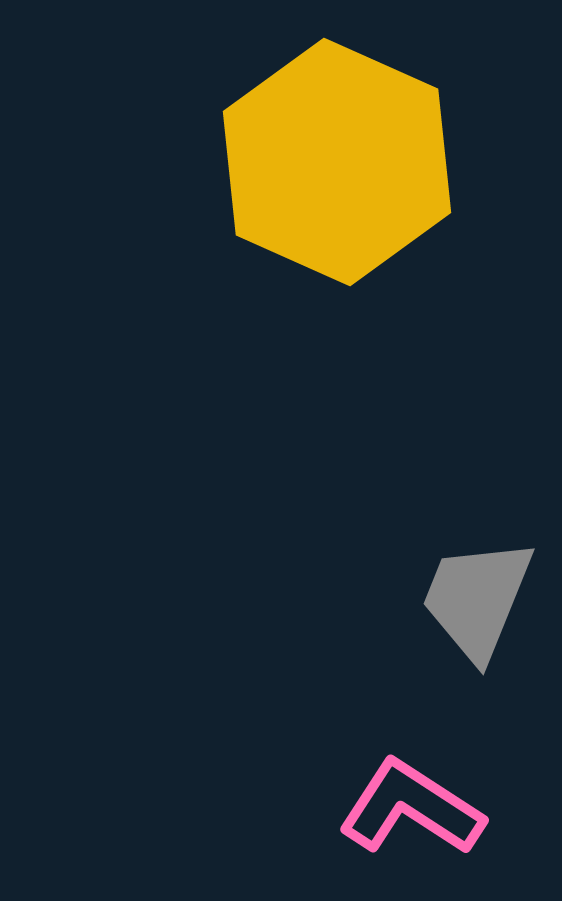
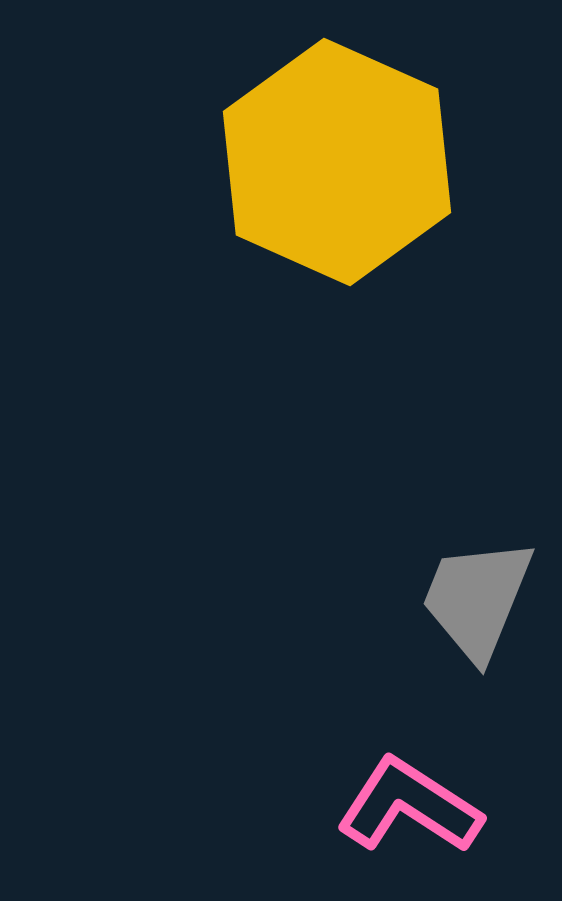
pink L-shape: moved 2 px left, 2 px up
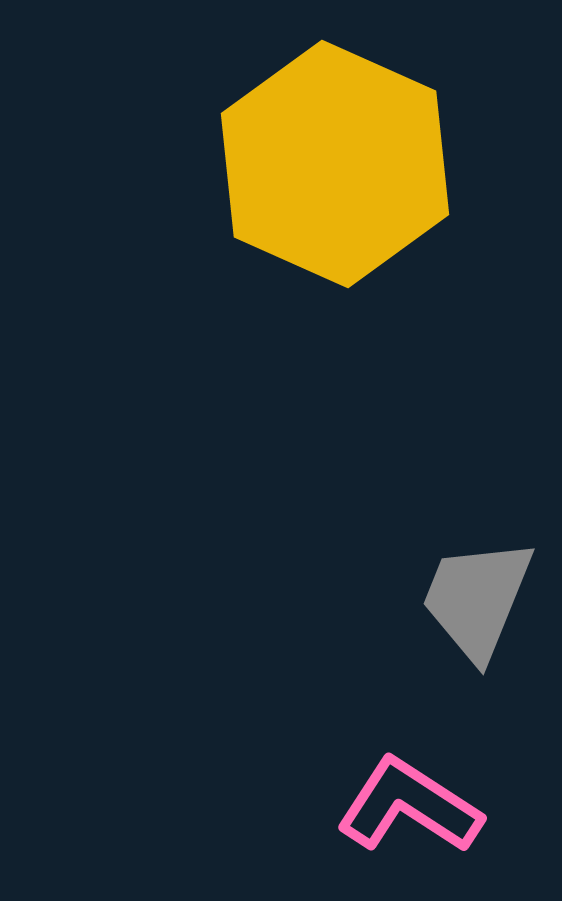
yellow hexagon: moved 2 px left, 2 px down
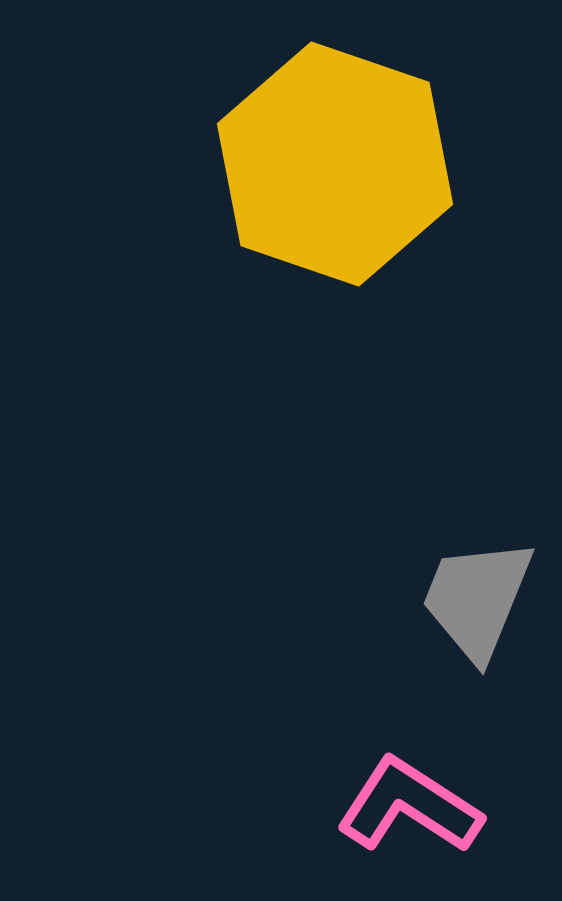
yellow hexagon: rotated 5 degrees counterclockwise
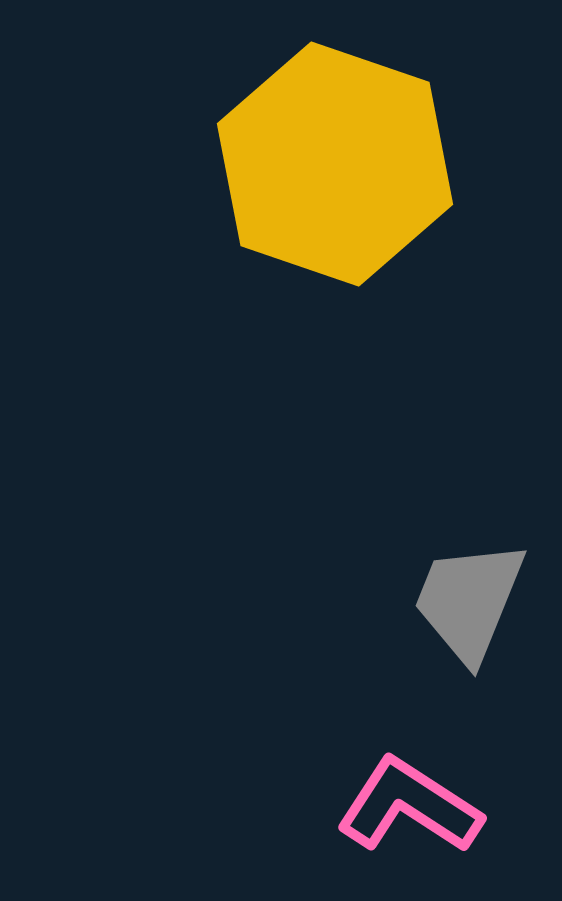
gray trapezoid: moved 8 px left, 2 px down
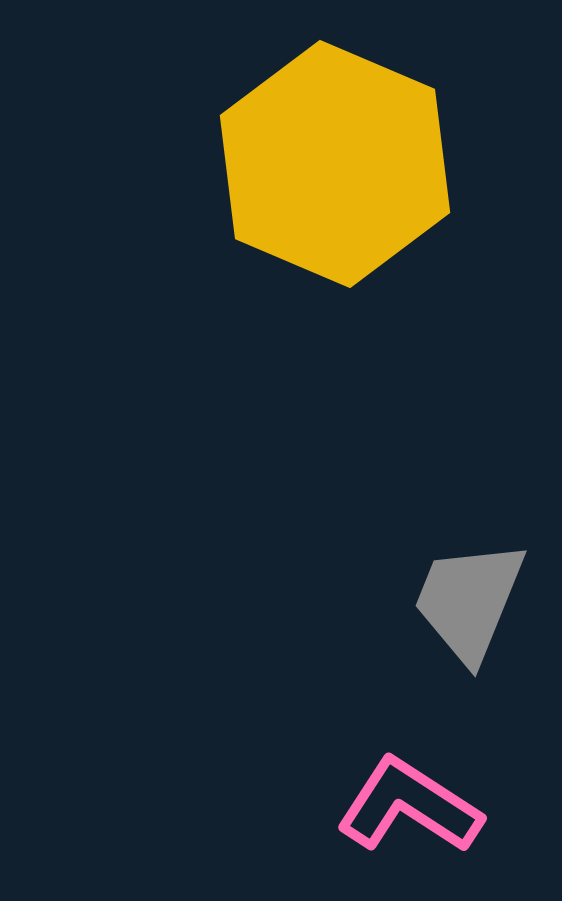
yellow hexagon: rotated 4 degrees clockwise
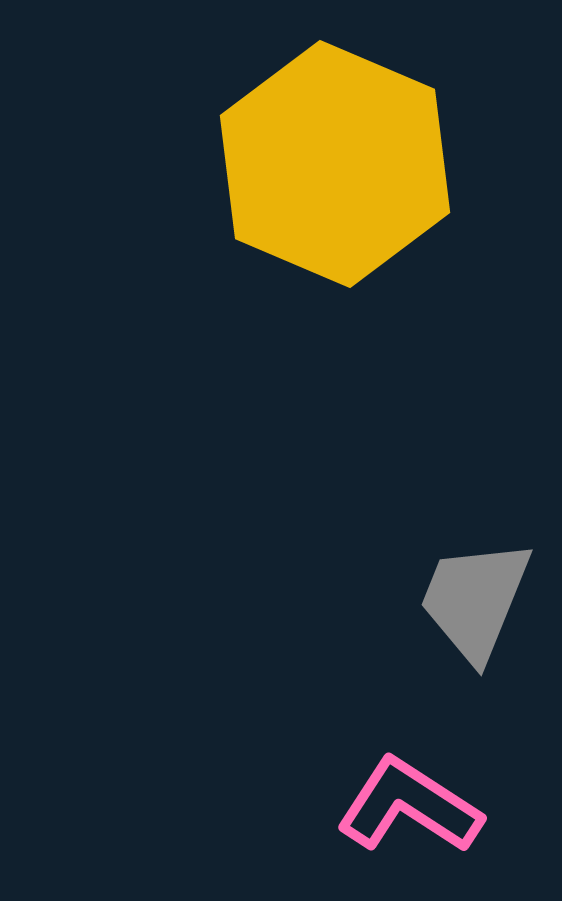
gray trapezoid: moved 6 px right, 1 px up
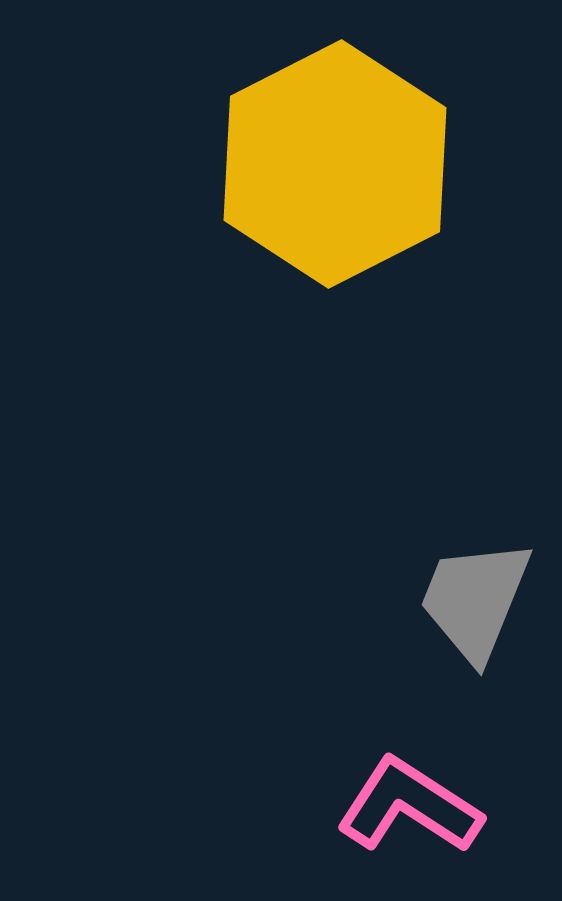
yellow hexagon: rotated 10 degrees clockwise
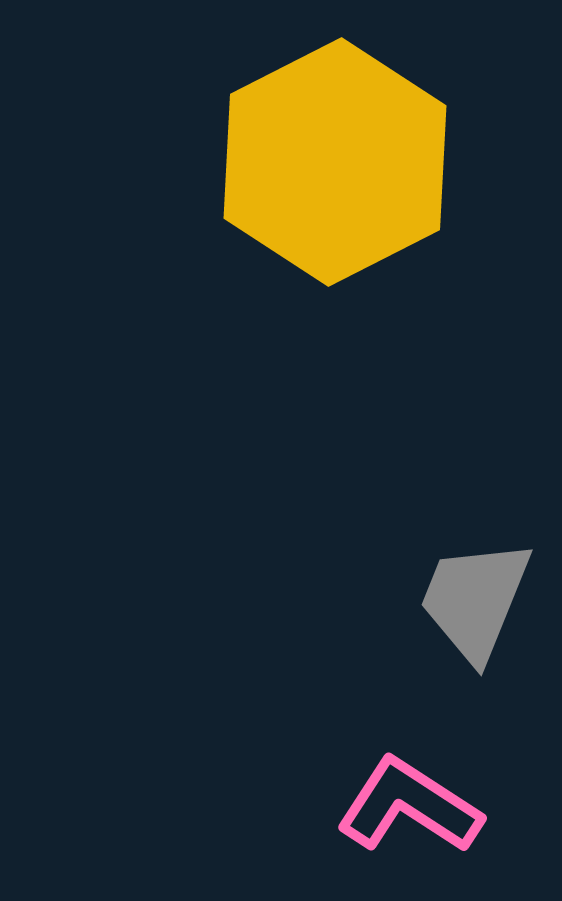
yellow hexagon: moved 2 px up
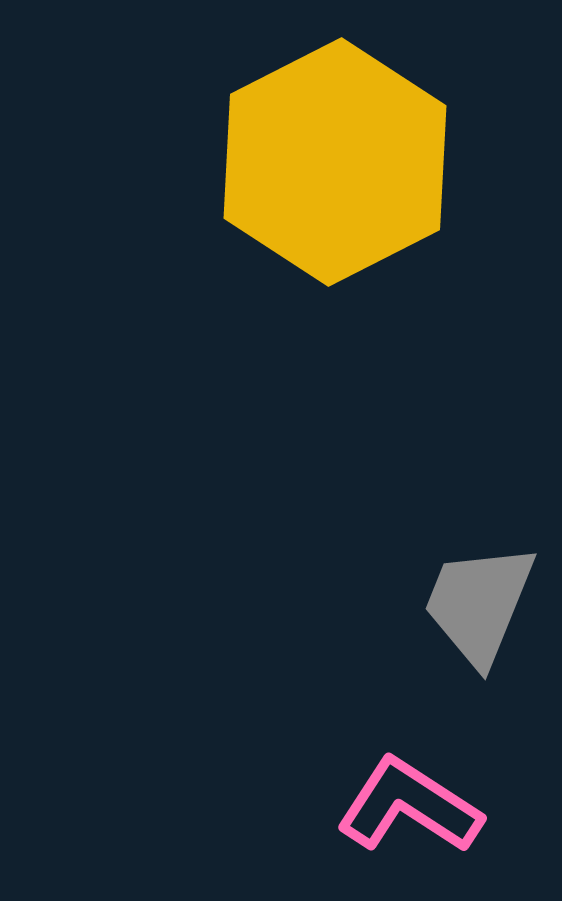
gray trapezoid: moved 4 px right, 4 px down
